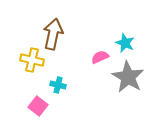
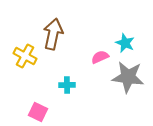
yellow cross: moved 7 px left, 4 px up; rotated 15 degrees clockwise
gray star: rotated 24 degrees counterclockwise
cyan cross: moved 9 px right; rotated 14 degrees counterclockwise
pink square: moved 6 px down; rotated 12 degrees counterclockwise
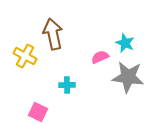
brown arrow: rotated 24 degrees counterclockwise
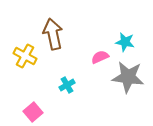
cyan star: moved 1 px up; rotated 12 degrees counterclockwise
cyan cross: rotated 28 degrees counterclockwise
pink square: moved 5 px left; rotated 24 degrees clockwise
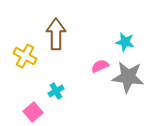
brown arrow: moved 3 px right; rotated 12 degrees clockwise
pink semicircle: moved 9 px down
cyan cross: moved 11 px left, 6 px down
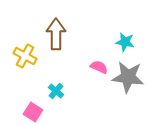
pink semicircle: moved 1 px left, 1 px down; rotated 48 degrees clockwise
cyan cross: rotated 21 degrees counterclockwise
pink square: rotated 18 degrees counterclockwise
